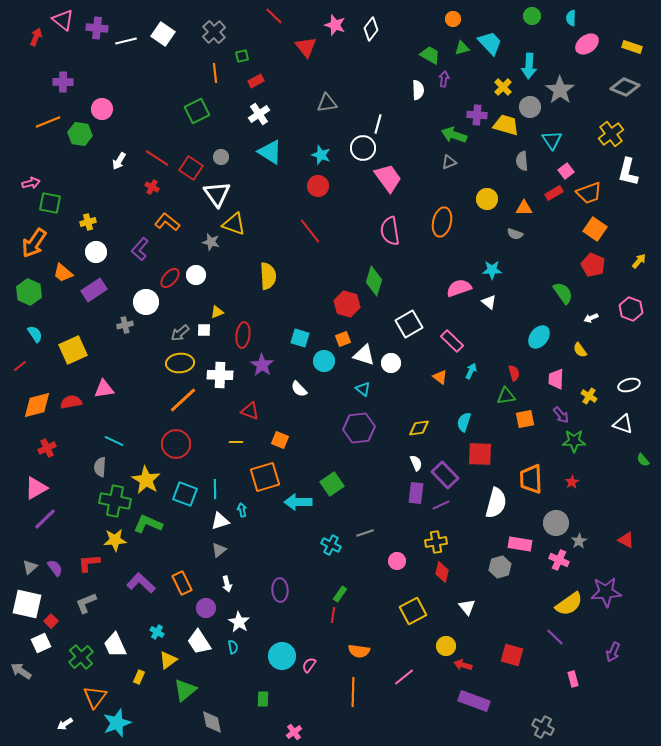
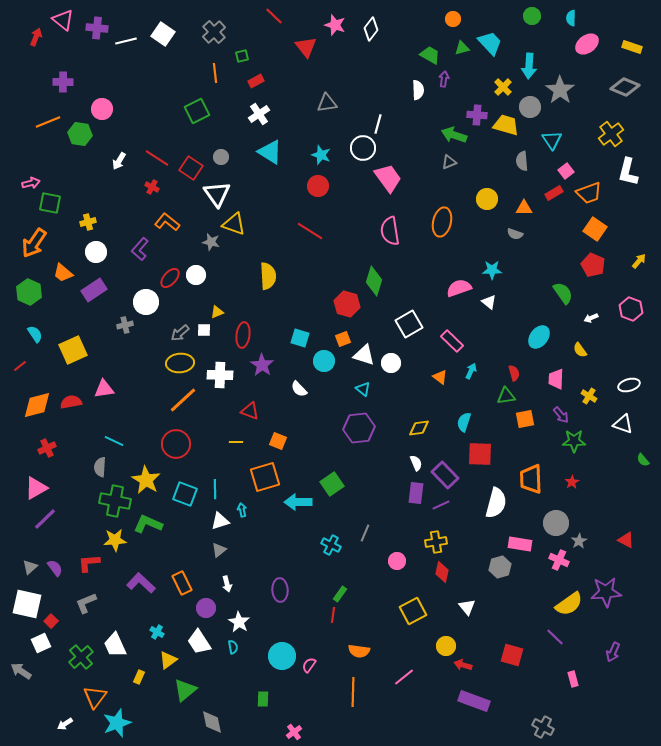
red line at (310, 231): rotated 20 degrees counterclockwise
orange square at (280, 440): moved 2 px left, 1 px down
gray line at (365, 533): rotated 48 degrees counterclockwise
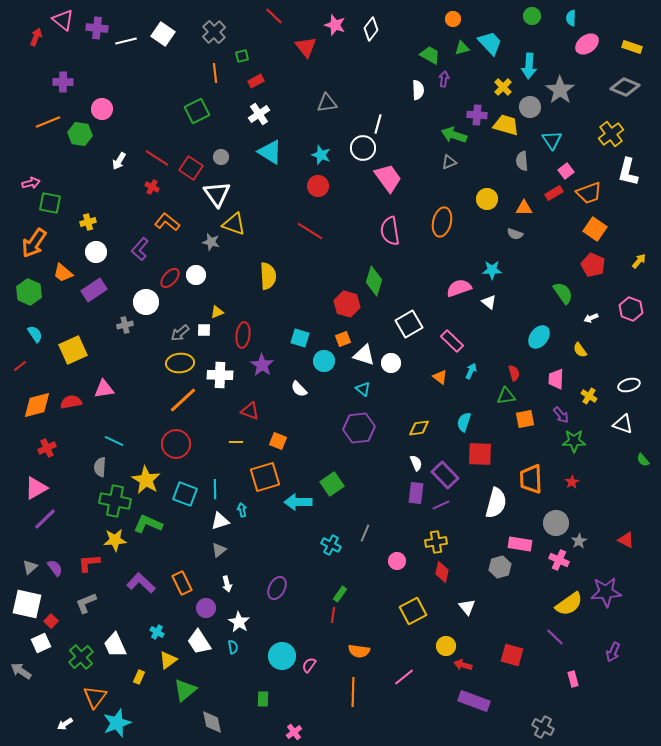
purple ellipse at (280, 590): moved 3 px left, 2 px up; rotated 30 degrees clockwise
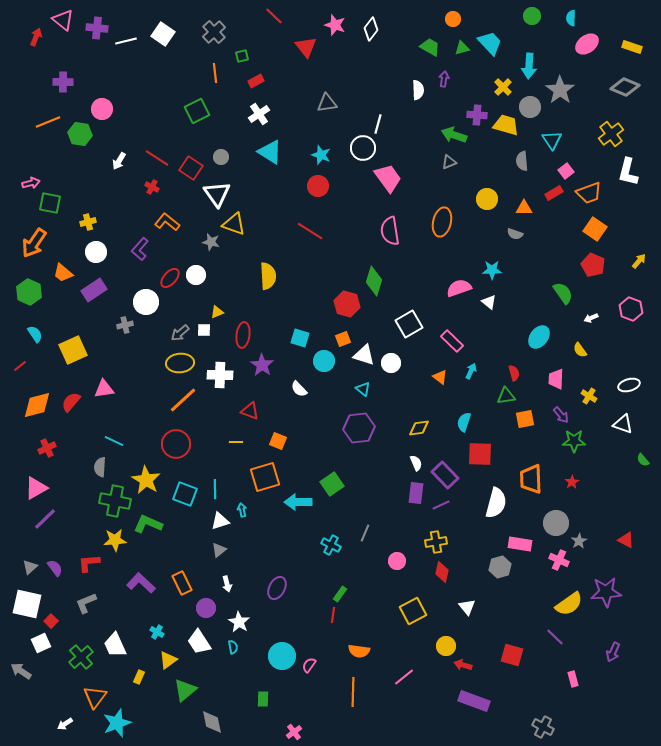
green trapezoid at (430, 55): moved 8 px up
red semicircle at (71, 402): rotated 40 degrees counterclockwise
